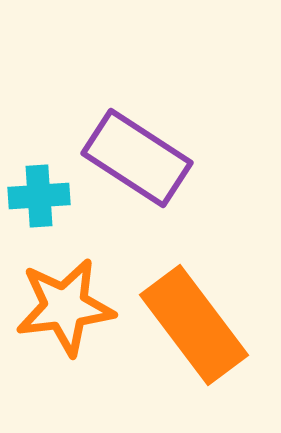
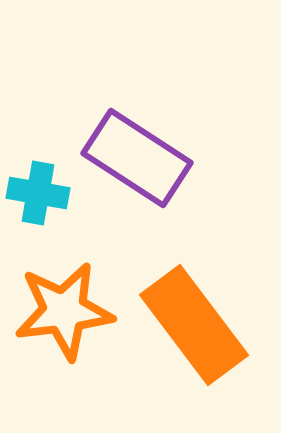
cyan cross: moved 1 px left, 3 px up; rotated 14 degrees clockwise
orange star: moved 1 px left, 4 px down
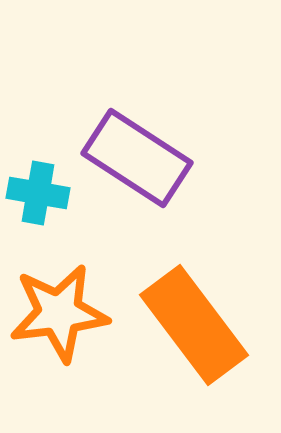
orange star: moved 5 px left, 2 px down
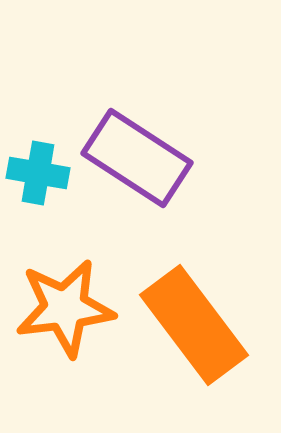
cyan cross: moved 20 px up
orange star: moved 6 px right, 5 px up
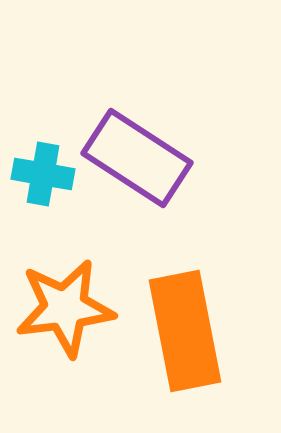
cyan cross: moved 5 px right, 1 px down
orange rectangle: moved 9 px left, 6 px down; rotated 26 degrees clockwise
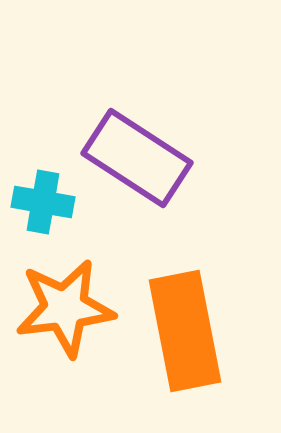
cyan cross: moved 28 px down
